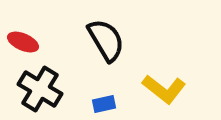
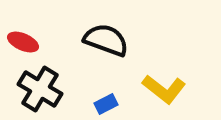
black semicircle: rotated 39 degrees counterclockwise
blue rectangle: moved 2 px right; rotated 15 degrees counterclockwise
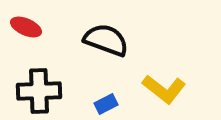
red ellipse: moved 3 px right, 15 px up
black cross: moved 1 px left, 2 px down; rotated 33 degrees counterclockwise
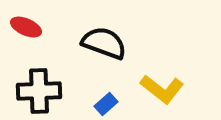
black semicircle: moved 2 px left, 3 px down
yellow L-shape: moved 2 px left
blue rectangle: rotated 15 degrees counterclockwise
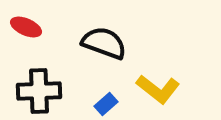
yellow L-shape: moved 4 px left
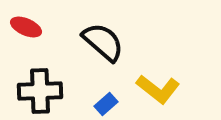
black semicircle: moved 1 px left, 1 px up; rotated 21 degrees clockwise
black cross: moved 1 px right
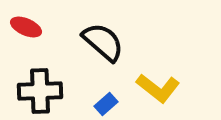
yellow L-shape: moved 1 px up
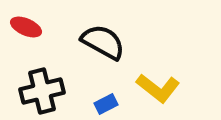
black semicircle: rotated 12 degrees counterclockwise
black cross: moved 2 px right; rotated 12 degrees counterclockwise
blue rectangle: rotated 15 degrees clockwise
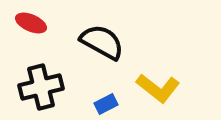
red ellipse: moved 5 px right, 4 px up
black semicircle: moved 1 px left
black cross: moved 1 px left, 4 px up
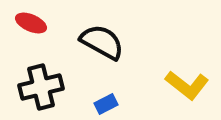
yellow L-shape: moved 29 px right, 3 px up
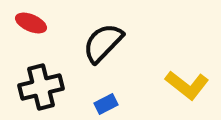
black semicircle: moved 1 px right, 1 px down; rotated 75 degrees counterclockwise
